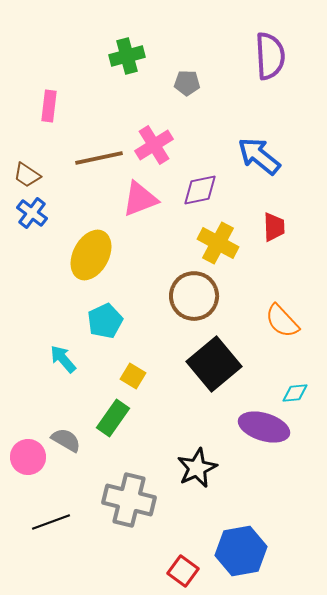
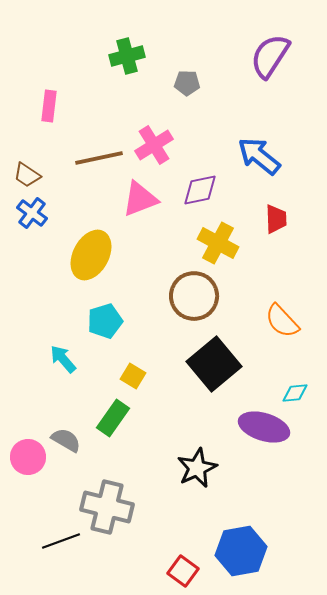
purple semicircle: rotated 144 degrees counterclockwise
red trapezoid: moved 2 px right, 8 px up
cyan pentagon: rotated 8 degrees clockwise
gray cross: moved 22 px left, 7 px down
black line: moved 10 px right, 19 px down
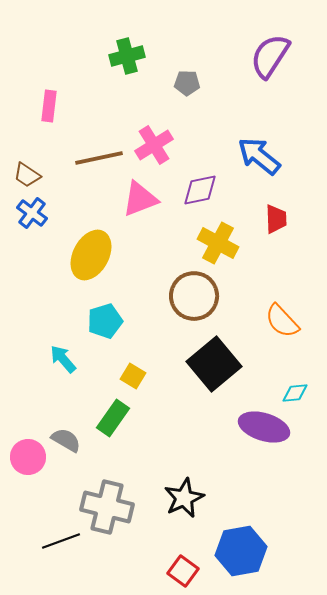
black star: moved 13 px left, 30 px down
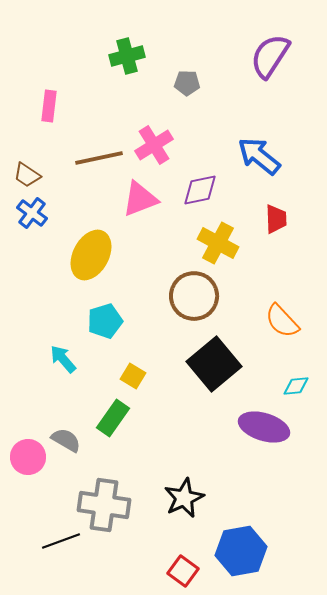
cyan diamond: moved 1 px right, 7 px up
gray cross: moved 3 px left, 2 px up; rotated 6 degrees counterclockwise
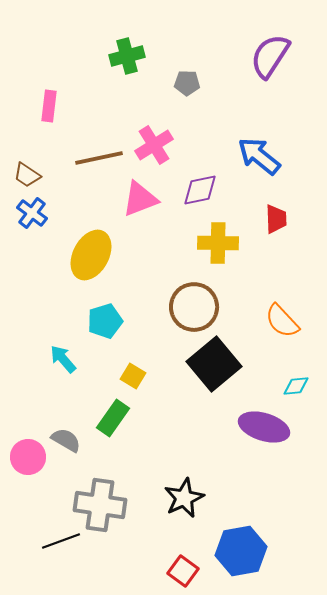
yellow cross: rotated 27 degrees counterclockwise
brown circle: moved 11 px down
gray cross: moved 4 px left
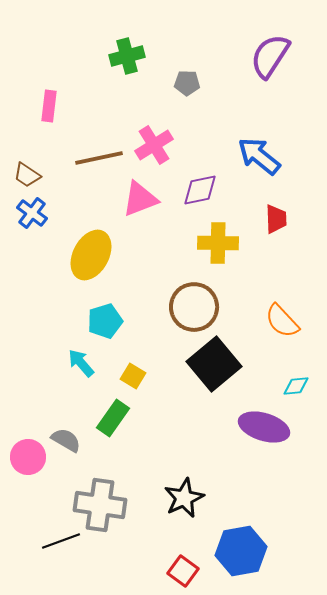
cyan arrow: moved 18 px right, 4 px down
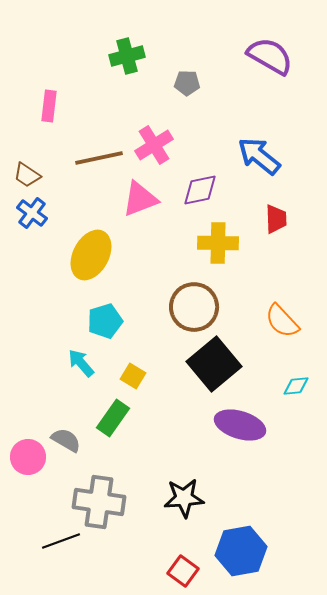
purple semicircle: rotated 87 degrees clockwise
purple ellipse: moved 24 px left, 2 px up
black star: rotated 21 degrees clockwise
gray cross: moved 1 px left, 3 px up
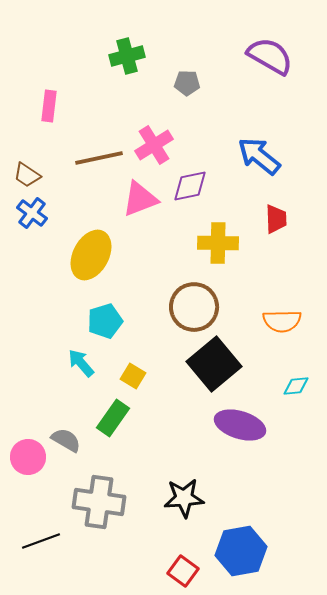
purple diamond: moved 10 px left, 4 px up
orange semicircle: rotated 48 degrees counterclockwise
black line: moved 20 px left
